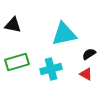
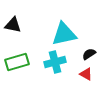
cyan cross: moved 4 px right, 7 px up
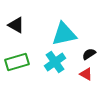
black triangle: moved 3 px right; rotated 18 degrees clockwise
cyan cross: rotated 20 degrees counterclockwise
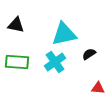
black triangle: rotated 18 degrees counterclockwise
green rectangle: rotated 20 degrees clockwise
red triangle: moved 12 px right, 14 px down; rotated 24 degrees counterclockwise
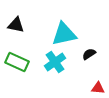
green rectangle: rotated 20 degrees clockwise
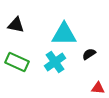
cyan triangle: rotated 12 degrees clockwise
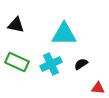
black semicircle: moved 8 px left, 10 px down
cyan cross: moved 4 px left, 2 px down; rotated 10 degrees clockwise
